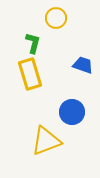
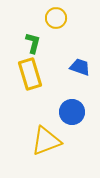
blue trapezoid: moved 3 px left, 2 px down
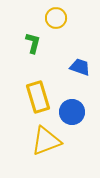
yellow rectangle: moved 8 px right, 23 px down
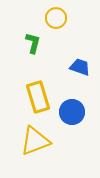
yellow triangle: moved 11 px left
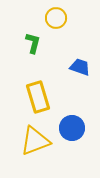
blue circle: moved 16 px down
